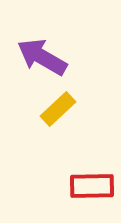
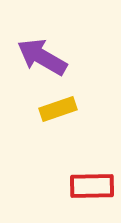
yellow rectangle: rotated 24 degrees clockwise
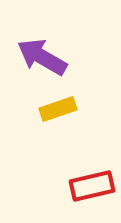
red rectangle: rotated 12 degrees counterclockwise
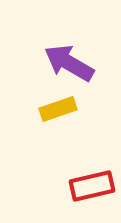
purple arrow: moved 27 px right, 6 px down
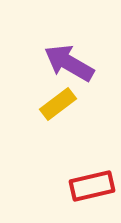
yellow rectangle: moved 5 px up; rotated 18 degrees counterclockwise
